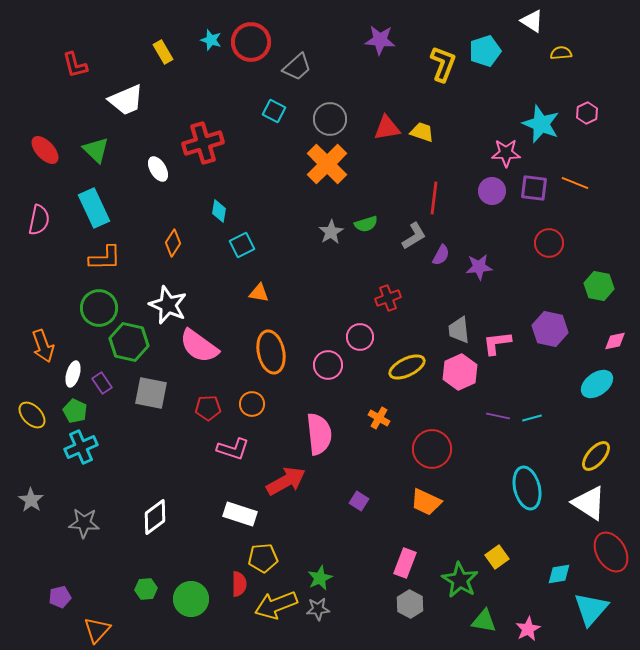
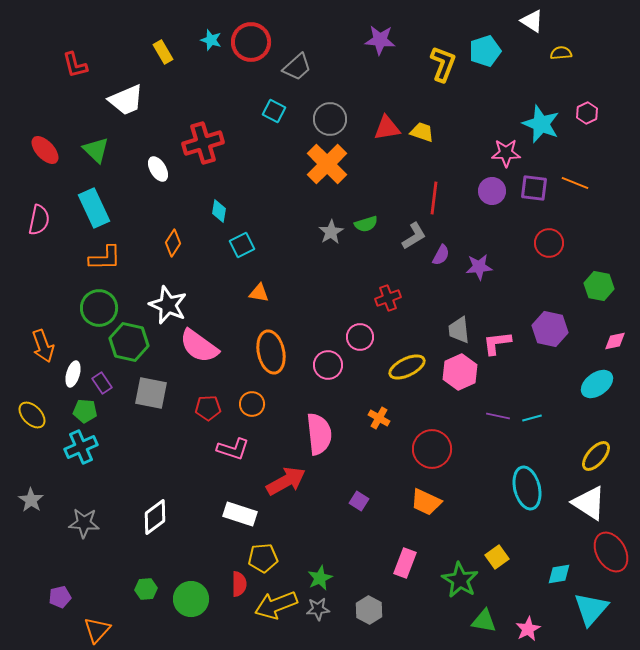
green pentagon at (75, 411): moved 10 px right; rotated 20 degrees counterclockwise
gray hexagon at (410, 604): moved 41 px left, 6 px down
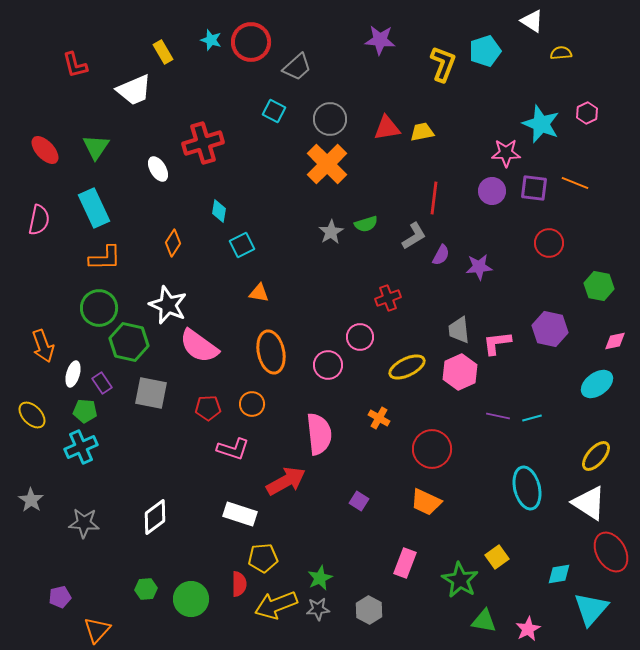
white trapezoid at (126, 100): moved 8 px right, 10 px up
yellow trapezoid at (422, 132): rotated 30 degrees counterclockwise
green triangle at (96, 150): moved 3 px up; rotated 20 degrees clockwise
